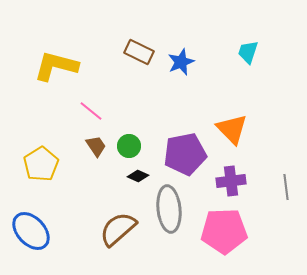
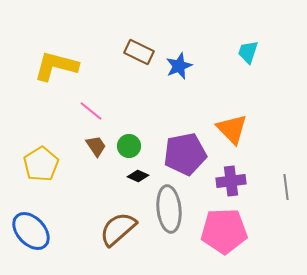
blue star: moved 2 px left, 4 px down
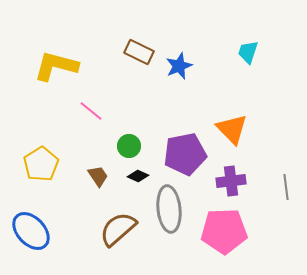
brown trapezoid: moved 2 px right, 30 px down
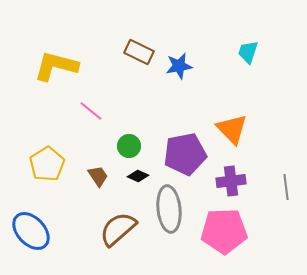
blue star: rotated 12 degrees clockwise
yellow pentagon: moved 6 px right
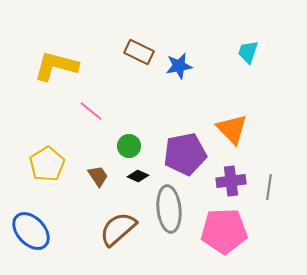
gray line: moved 17 px left; rotated 15 degrees clockwise
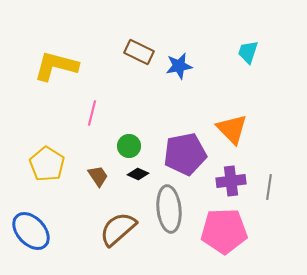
pink line: moved 1 px right, 2 px down; rotated 65 degrees clockwise
yellow pentagon: rotated 8 degrees counterclockwise
black diamond: moved 2 px up
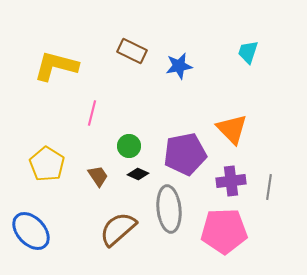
brown rectangle: moved 7 px left, 1 px up
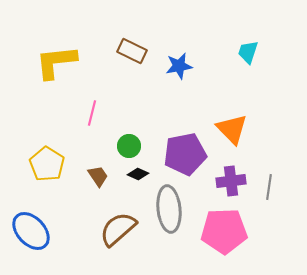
yellow L-shape: moved 4 px up; rotated 21 degrees counterclockwise
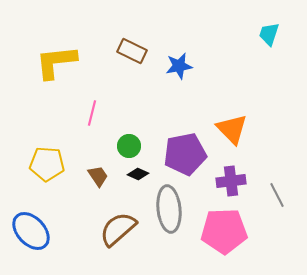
cyan trapezoid: moved 21 px right, 18 px up
yellow pentagon: rotated 28 degrees counterclockwise
gray line: moved 8 px right, 8 px down; rotated 35 degrees counterclockwise
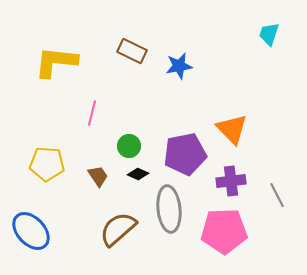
yellow L-shape: rotated 12 degrees clockwise
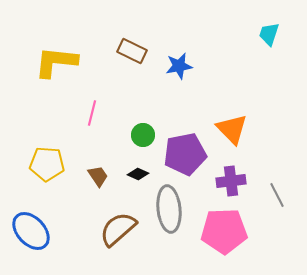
green circle: moved 14 px right, 11 px up
